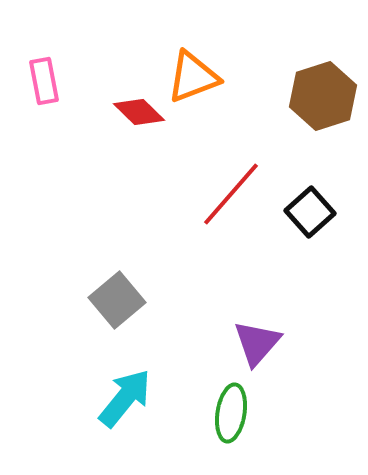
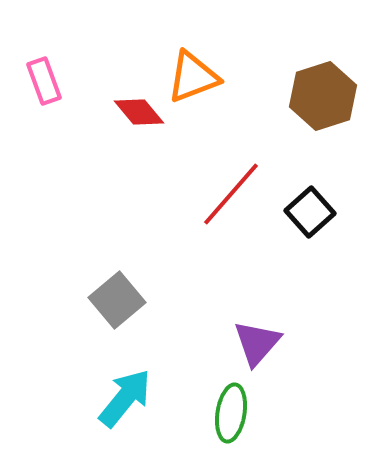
pink rectangle: rotated 9 degrees counterclockwise
red diamond: rotated 6 degrees clockwise
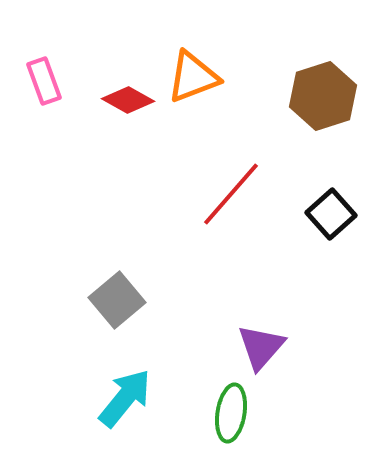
red diamond: moved 11 px left, 12 px up; rotated 21 degrees counterclockwise
black square: moved 21 px right, 2 px down
purple triangle: moved 4 px right, 4 px down
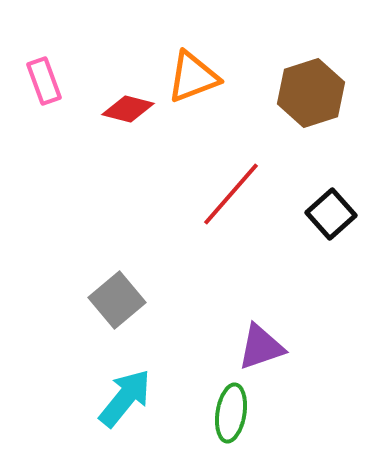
brown hexagon: moved 12 px left, 3 px up
red diamond: moved 9 px down; rotated 15 degrees counterclockwise
purple triangle: rotated 30 degrees clockwise
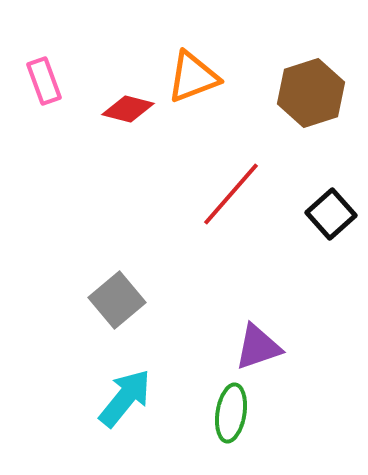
purple triangle: moved 3 px left
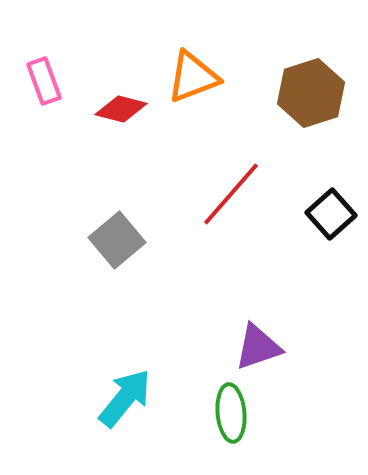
red diamond: moved 7 px left
gray square: moved 60 px up
green ellipse: rotated 14 degrees counterclockwise
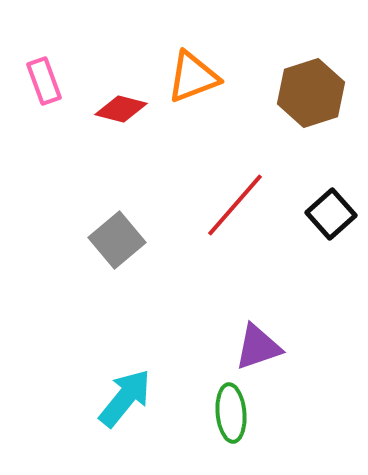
red line: moved 4 px right, 11 px down
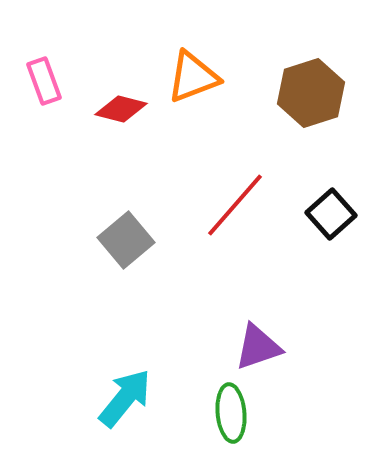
gray square: moved 9 px right
